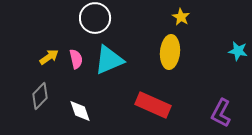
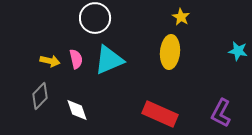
yellow arrow: moved 1 px right, 4 px down; rotated 48 degrees clockwise
red rectangle: moved 7 px right, 9 px down
white diamond: moved 3 px left, 1 px up
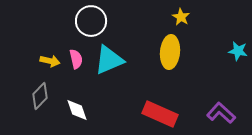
white circle: moved 4 px left, 3 px down
purple L-shape: rotated 104 degrees clockwise
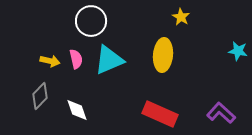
yellow ellipse: moved 7 px left, 3 px down
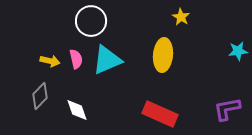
cyan star: rotated 18 degrees counterclockwise
cyan triangle: moved 2 px left
purple L-shape: moved 6 px right, 4 px up; rotated 52 degrees counterclockwise
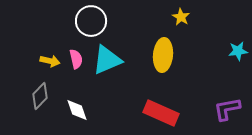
red rectangle: moved 1 px right, 1 px up
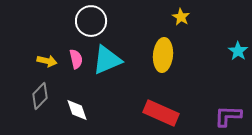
cyan star: rotated 30 degrees counterclockwise
yellow arrow: moved 3 px left
purple L-shape: moved 1 px right, 7 px down; rotated 12 degrees clockwise
